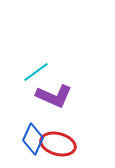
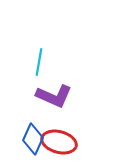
cyan line: moved 3 px right, 10 px up; rotated 44 degrees counterclockwise
red ellipse: moved 1 px right, 2 px up
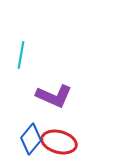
cyan line: moved 18 px left, 7 px up
blue diamond: moved 2 px left; rotated 16 degrees clockwise
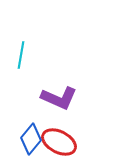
purple L-shape: moved 5 px right, 2 px down
red ellipse: rotated 12 degrees clockwise
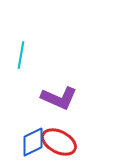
blue diamond: moved 2 px right, 3 px down; rotated 24 degrees clockwise
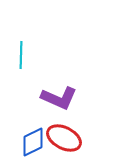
cyan line: rotated 8 degrees counterclockwise
red ellipse: moved 5 px right, 4 px up
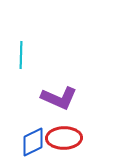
red ellipse: rotated 28 degrees counterclockwise
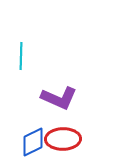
cyan line: moved 1 px down
red ellipse: moved 1 px left, 1 px down
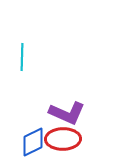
cyan line: moved 1 px right, 1 px down
purple L-shape: moved 8 px right, 15 px down
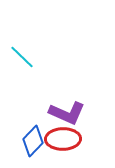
cyan line: rotated 48 degrees counterclockwise
blue diamond: moved 1 px up; rotated 20 degrees counterclockwise
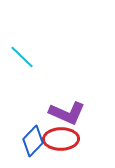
red ellipse: moved 2 px left
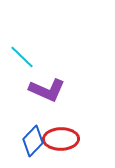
purple L-shape: moved 20 px left, 23 px up
